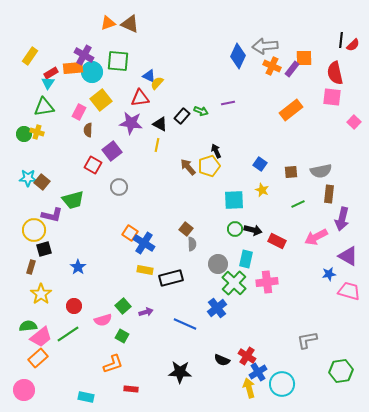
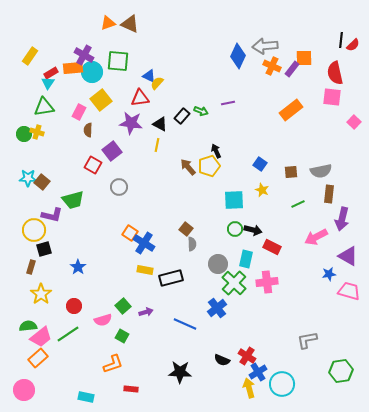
red rectangle at (277, 241): moved 5 px left, 6 px down
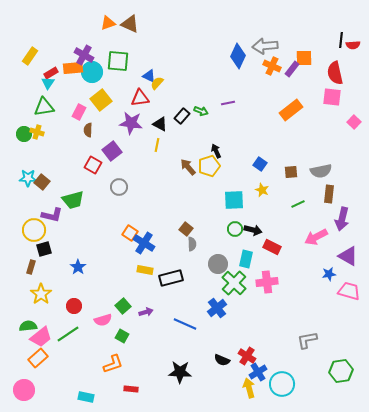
red semicircle at (353, 45): rotated 40 degrees clockwise
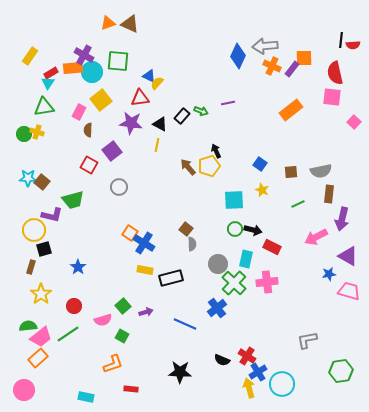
red square at (93, 165): moved 4 px left
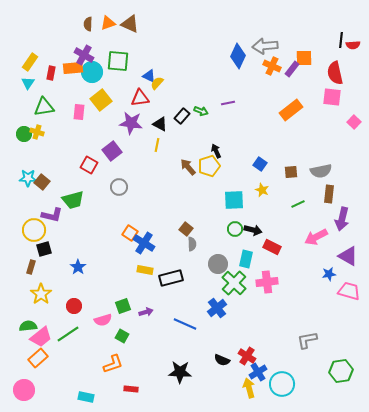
yellow rectangle at (30, 56): moved 6 px down
red rectangle at (51, 73): rotated 48 degrees counterclockwise
cyan triangle at (48, 83): moved 20 px left
pink rectangle at (79, 112): rotated 21 degrees counterclockwise
brown semicircle at (88, 130): moved 106 px up
green square at (123, 306): rotated 21 degrees clockwise
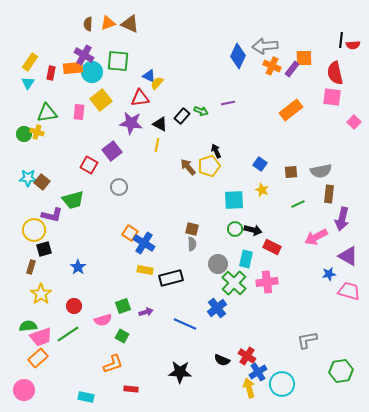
green triangle at (44, 107): moved 3 px right, 6 px down
brown square at (186, 229): moved 6 px right; rotated 24 degrees counterclockwise
pink trapezoid at (41, 337): rotated 20 degrees clockwise
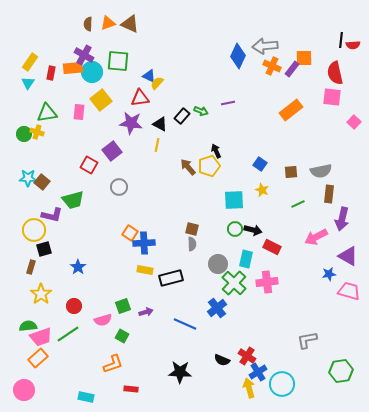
blue cross at (144, 243): rotated 35 degrees counterclockwise
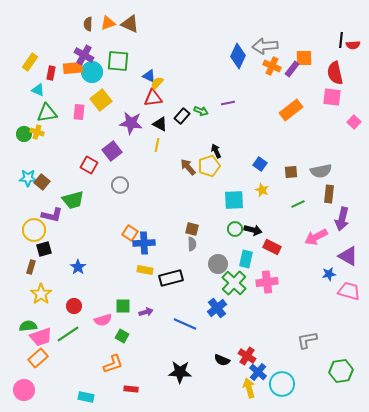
cyan triangle at (28, 83): moved 10 px right, 7 px down; rotated 40 degrees counterclockwise
red triangle at (140, 98): moved 13 px right
gray circle at (119, 187): moved 1 px right, 2 px up
green square at (123, 306): rotated 21 degrees clockwise
blue cross at (258, 372): rotated 18 degrees counterclockwise
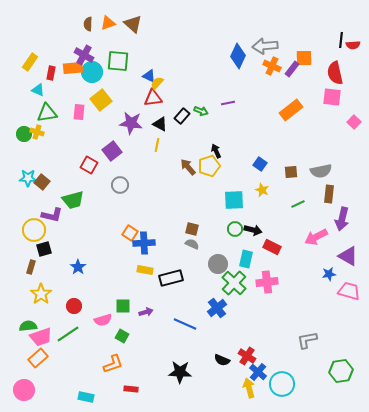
brown triangle at (130, 24): moved 3 px right; rotated 18 degrees clockwise
gray semicircle at (192, 244): rotated 64 degrees counterclockwise
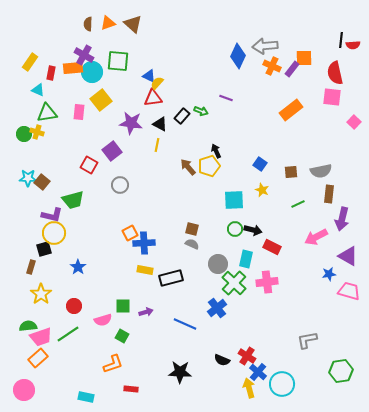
purple line at (228, 103): moved 2 px left, 5 px up; rotated 32 degrees clockwise
yellow circle at (34, 230): moved 20 px right, 3 px down
orange square at (130, 233): rotated 28 degrees clockwise
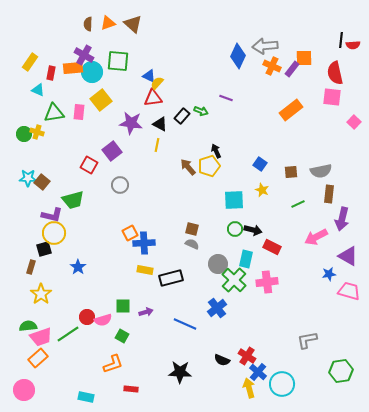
green triangle at (47, 113): moved 7 px right
green cross at (234, 283): moved 3 px up
red circle at (74, 306): moved 13 px right, 11 px down
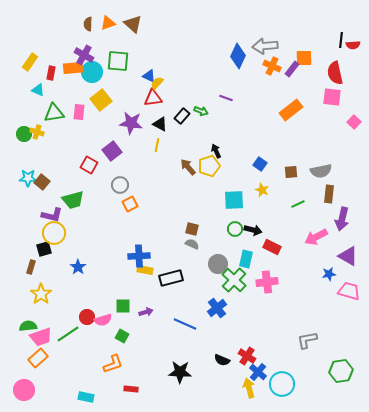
orange square at (130, 233): moved 29 px up
blue cross at (144, 243): moved 5 px left, 13 px down
